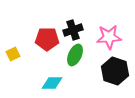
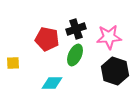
black cross: moved 3 px right, 1 px up
red pentagon: rotated 10 degrees clockwise
yellow square: moved 9 px down; rotated 24 degrees clockwise
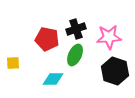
cyan diamond: moved 1 px right, 4 px up
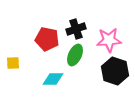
pink star: moved 3 px down
